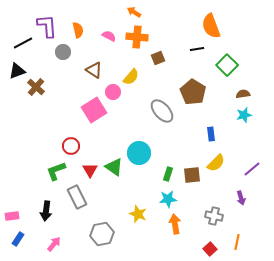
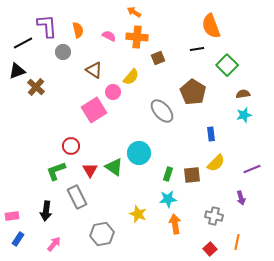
purple line at (252, 169): rotated 18 degrees clockwise
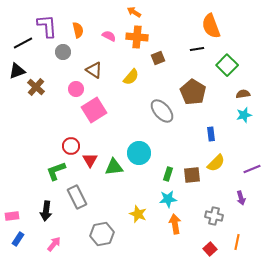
pink circle at (113, 92): moved 37 px left, 3 px up
green triangle at (114, 167): rotated 42 degrees counterclockwise
red triangle at (90, 170): moved 10 px up
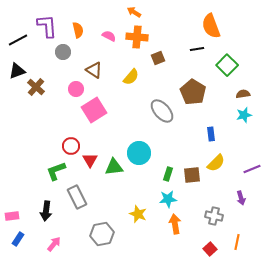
black line at (23, 43): moved 5 px left, 3 px up
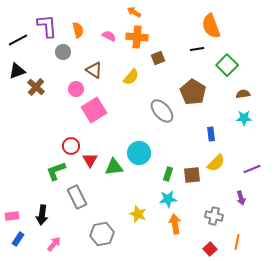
cyan star at (244, 115): moved 3 px down; rotated 14 degrees clockwise
black arrow at (46, 211): moved 4 px left, 4 px down
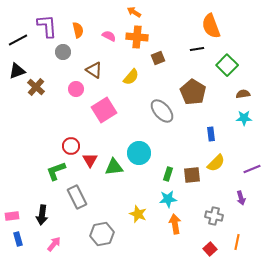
pink square at (94, 110): moved 10 px right
blue rectangle at (18, 239): rotated 48 degrees counterclockwise
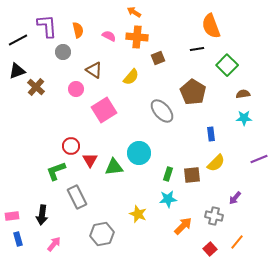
purple line at (252, 169): moved 7 px right, 10 px up
purple arrow at (241, 198): moved 6 px left; rotated 56 degrees clockwise
orange arrow at (175, 224): moved 8 px right, 2 px down; rotated 54 degrees clockwise
orange line at (237, 242): rotated 28 degrees clockwise
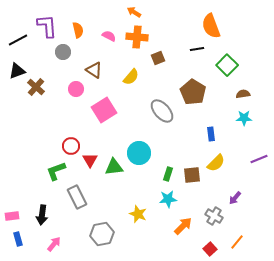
gray cross at (214, 216): rotated 18 degrees clockwise
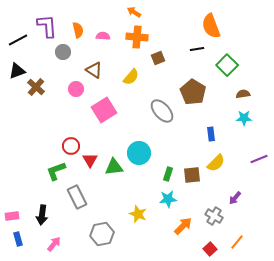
pink semicircle at (109, 36): moved 6 px left; rotated 24 degrees counterclockwise
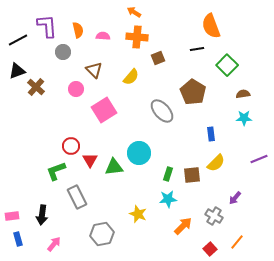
brown triangle at (94, 70): rotated 12 degrees clockwise
